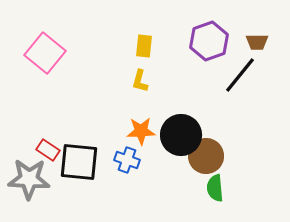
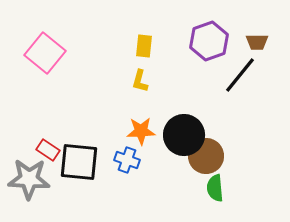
black circle: moved 3 px right
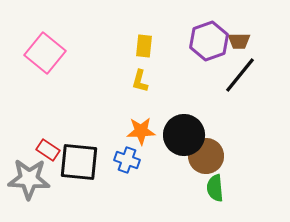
brown trapezoid: moved 18 px left, 1 px up
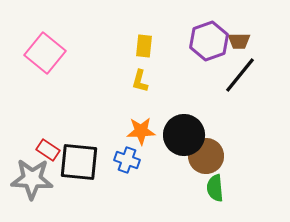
gray star: moved 3 px right
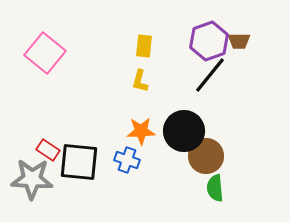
black line: moved 30 px left
black circle: moved 4 px up
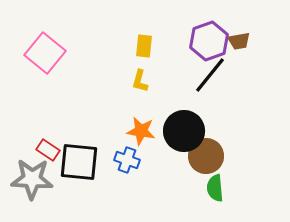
brown trapezoid: rotated 10 degrees counterclockwise
orange star: rotated 12 degrees clockwise
